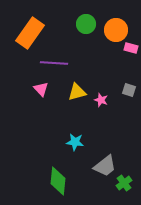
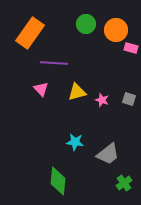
gray square: moved 9 px down
pink star: moved 1 px right
gray trapezoid: moved 3 px right, 12 px up
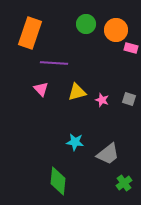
orange rectangle: rotated 16 degrees counterclockwise
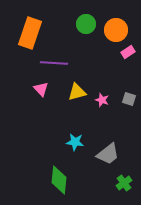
pink rectangle: moved 3 px left, 4 px down; rotated 48 degrees counterclockwise
green diamond: moved 1 px right, 1 px up
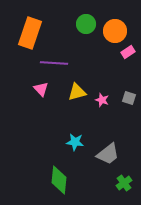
orange circle: moved 1 px left, 1 px down
gray square: moved 1 px up
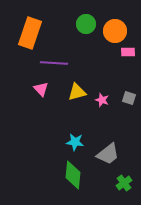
pink rectangle: rotated 32 degrees clockwise
green diamond: moved 14 px right, 5 px up
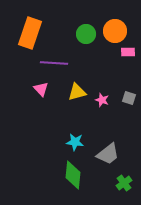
green circle: moved 10 px down
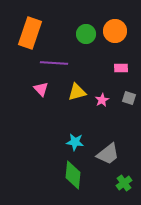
pink rectangle: moved 7 px left, 16 px down
pink star: rotated 24 degrees clockwise
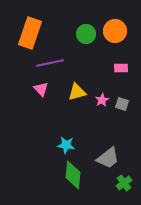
purple line: moved 4 px left; rotated 16 degrees counterclockwise
gray square: moved 7 px left, 6 px down
cyan star: moved 9 px left, 3 px down
gray trapezoid: moved 4 px down
